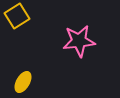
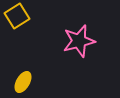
pink star: rotated 8 degrees counterclockwise
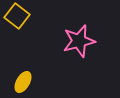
yellow square: rotated 20 degrees counterclockwise
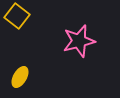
yellow ellipse: moved 3 px left, 5 px up
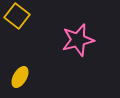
pink star: moved 1 px left, 1 px up
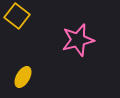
yellow ellipse: moved 3 px right
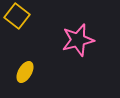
yellow ellipse: moved 2 px right, 5 px up
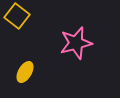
pink star: moved 2 px left, 3 px down
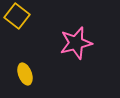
yellow ellipse: moved 2 px down; rotated 50 degrees counterclockwise
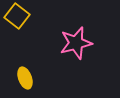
yellow ellipse: moved 4 px down
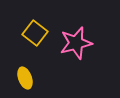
yellow square: moved 18 px right, 17 px down
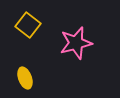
yellow square: moved 7 px left, 8 px up
